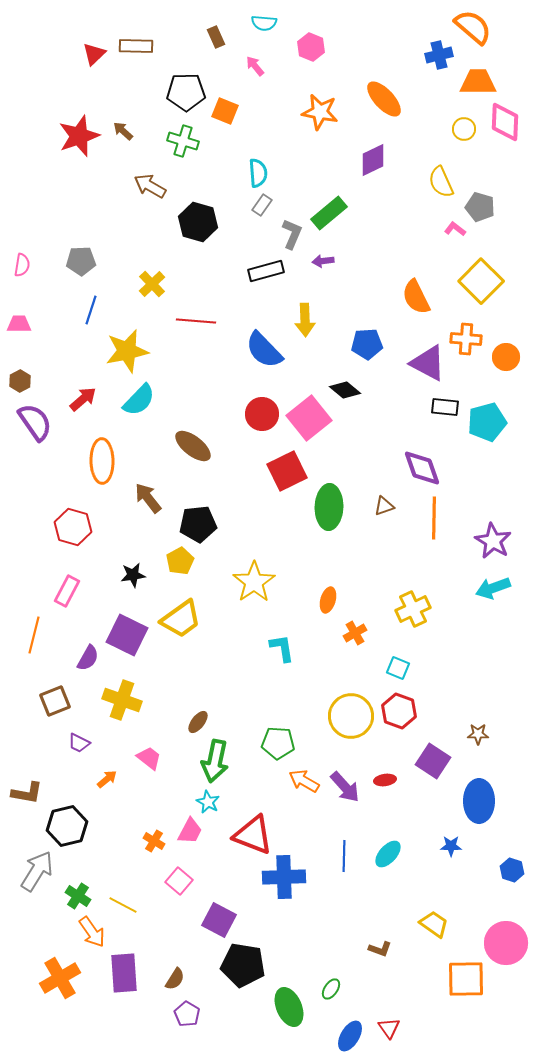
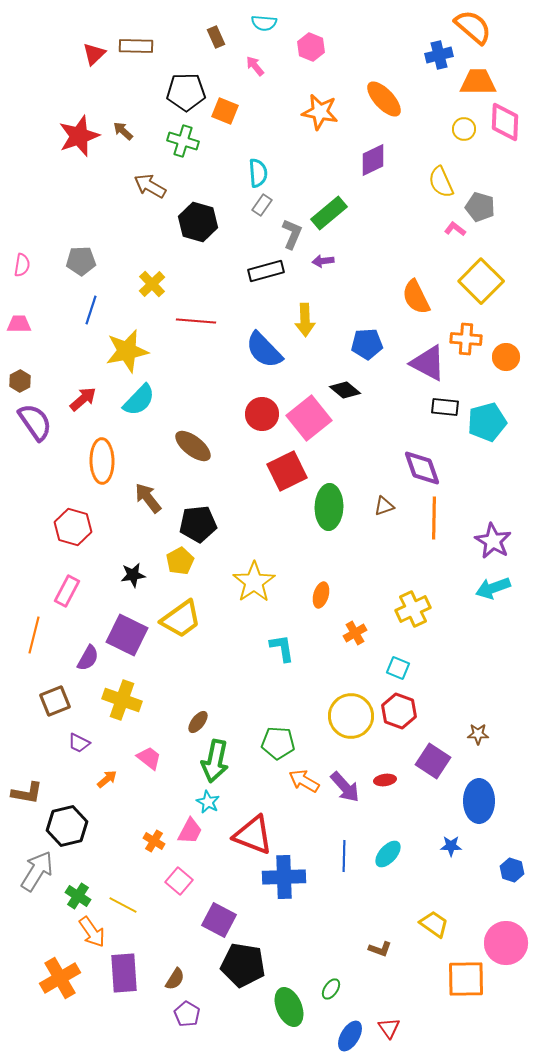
orange ellipse at (328, 600): moved 7 px left, 5 px up
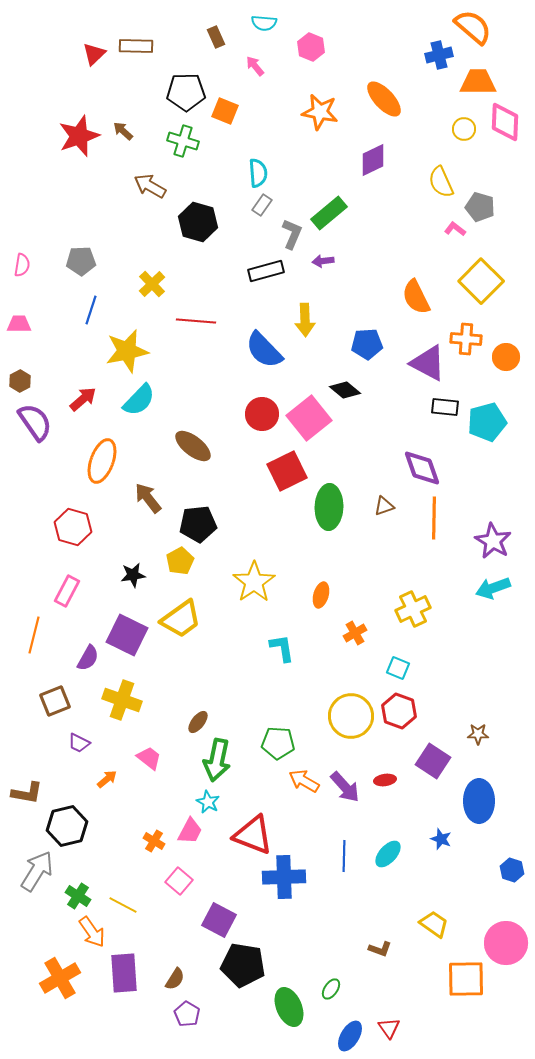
orange ellipse at (102, 461): rotated 21 degrees clockwise
green arrow at (215, 761): moved 2 px right, 1 px up
blue star at (451, 846): moved 10 px left, 7 px up; rotated 20 degrees clockwise
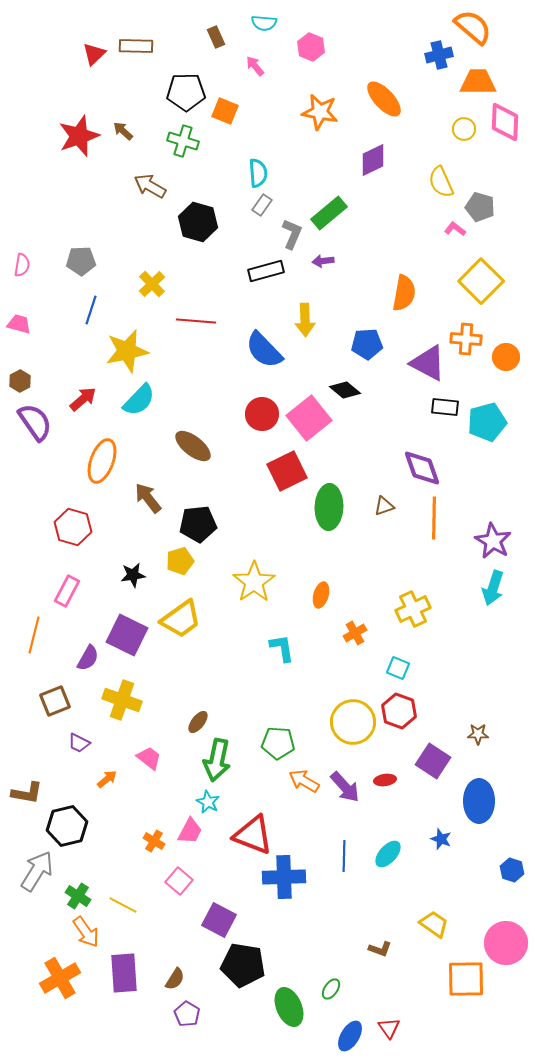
orange semicircle at (416, 297): moved 12 px left, 4 px up; rotated 144 degrees counterclockwise
pink trapezoid at (19, 324): rotated 15 degrees clockwise
yellow pentagon at (180, 561): rotated 12 degrees clockwise
cyan arrow at (493, 588): rotated 52 degrees counterclockwise
yellow circle at (351, 716): moved 2 px right, 6 px down
orange arrow at (92, 932): moved 6 px left
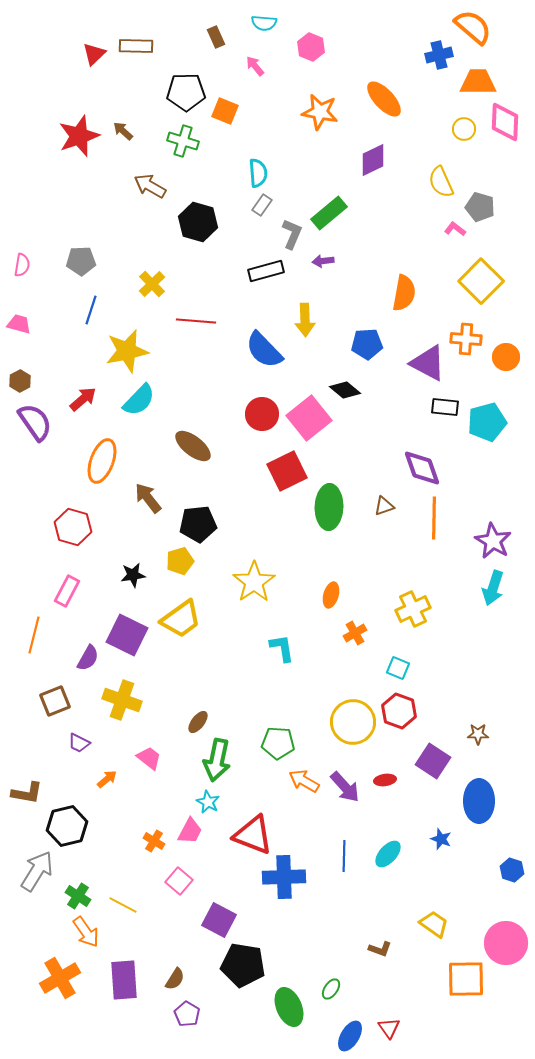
orange ellipse at (321, 595): moved 10 px right
purple rectangle at (124, 973): moved 7 px down
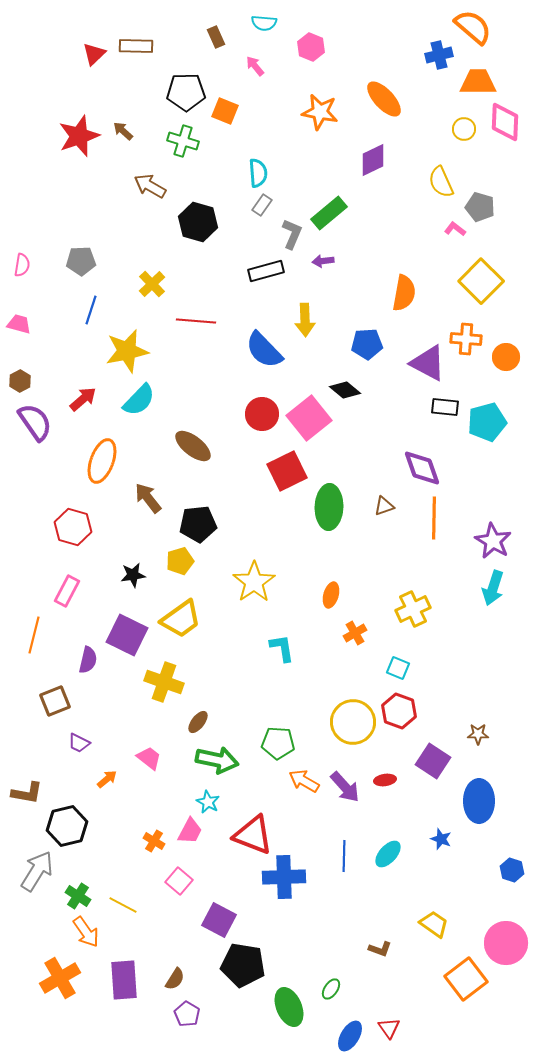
purple semicircle at (88, 658): moved 2 px down; rotated 16 degrees counterclockwise
yellow cross at (122, 700): moved 42 px right, 18 px up
green arrow at (217, 760): rotated 90 degrees counterclockwise
orange square at (466, 979): rotated 36 degrees counterclockwise
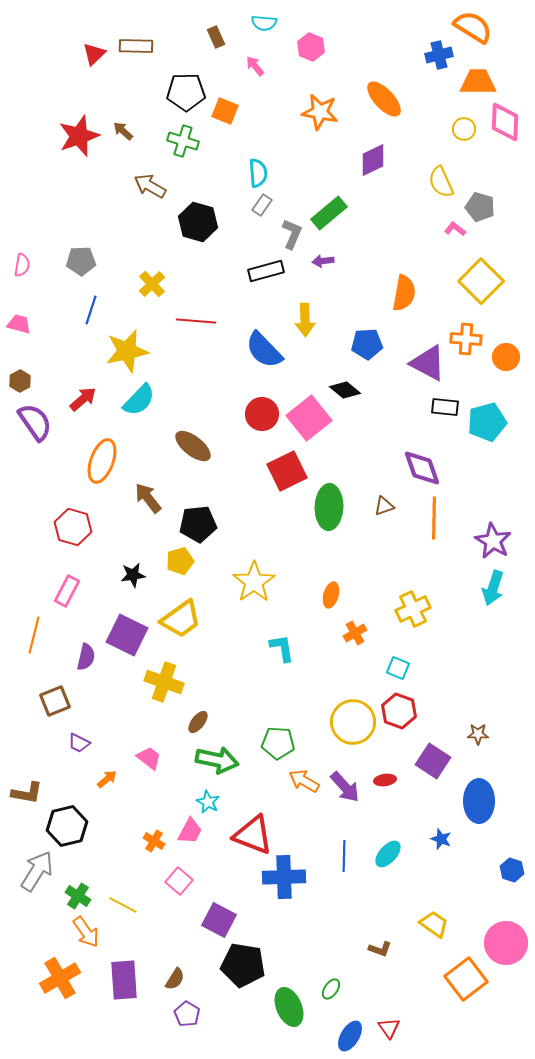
orange semicircle at (473, 27): rotated 9 degrees counterclockwise
purple semicircle at (88, 660): moved 2 px left, 3 px up
